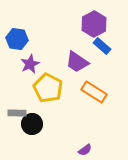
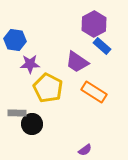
blue hexagon: moved 2 px left, 1 px down
purple star: rotated 24 degrees clockwise
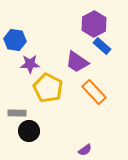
orange rectangle: rotated 15 degrees clockwise
black circle: moved 3 px left, 7 px down
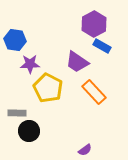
blue rectangle: rotated 12 degrees counterclockwise
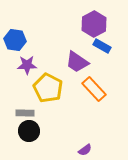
purple star: moved 3 px left, 1 px down
orange rectangle: moved 3 px up
gray rectangle: moved 8 px right
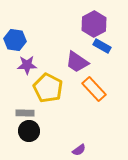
purple semicircle: moved 6 px left
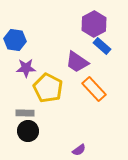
blue rectangle: rotated 12 degrees clockwise
purple star: moved 1 px left, 3 px down
black circle: moved 1 px left
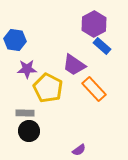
purple trapezoid: moved 3 px left, 3 px down
purple star: moved 1 px right, 1 px down
black circle: moved 1 px right
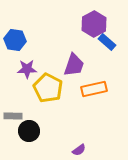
blue rectangle: moved 5 px right, 4 px up
purple trapezoid: rotated 105 degrees counterclockwise
orange rectangle: rotated 60 degrees counterclockwise
gray rectangle: moved 12 px left, 3 px down
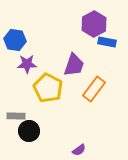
blue rectangle: rotated 30 degrees counterclockwise
purple star: moved 5 px up
orange rectangle: rotated 40 degrees counterclockwise
gray rectangle: moved 3 px right
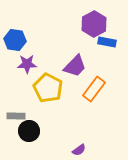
purple trapezoid: moved 1 px right, 1 px down; rotated 25 degrees clockwise
